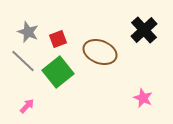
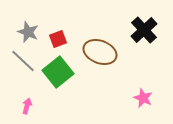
pink arrow: rotated 28 degrees counterclockwise
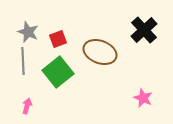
gray line: rotated 44 degrees clockwise
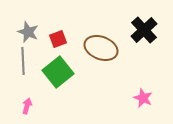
brown ellipse: moved 1 px right, 4 px up
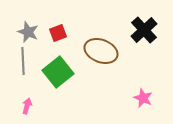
red square: moved 6 px up
brown ellipse: moved 3 px down
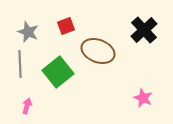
red square: moved 8 px right, 7 px up
brown ellipse: moved 3 px left
gray line: moved 3 px left, 3 px down
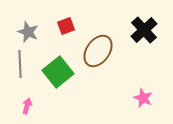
brown ellipse: rotated 76 degrees counterclockwise
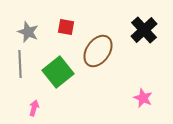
red square: moved 1 px down; rotated 30 degrees clockwise
pink arrow: moved 7 px right, 2 px down
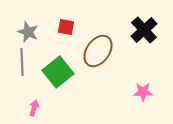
gray line: moved 2 px right, 2 px up
pink star: moved 6 px up; rotated 24 degrees counterclockwise
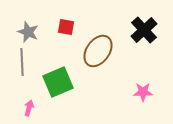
green square: moved 10 px down; rotated 16 degrees clockwise
pink arrow: moved 5 px left
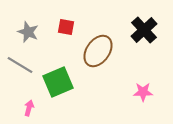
gray line: moved 2 px left, 3 px down; rotated 56 degrees counterclockwise
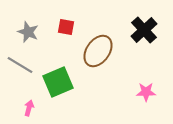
pink star: moved 3 px right
